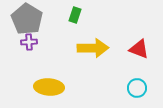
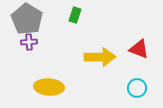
yellow arrow: moved 7 px right, 9 px down
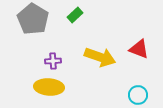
green rectangle: rotated 28 degrees clockwise
gray pentagon: moved 6 px right
purple cross: moved 24 px right, 19 px down
yellow arrow: rotated 20 degrees clockwise
cyan circle: moved 1 px right, 7 px down
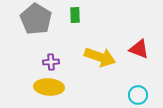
green rectangle: rotated 49 degrees counterclockwise
gray pentagon: moved 3 px right
purple cross: moved 2 px left, 1 px down
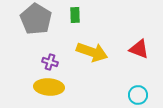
yellow arrow: moved 8 px left, 5 px up
purple cross: moved 1 px left; rotated 21 degrees clockwise
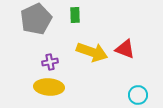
gray pentagon: rotated 16 degrees clockwise
red triangle: moved 14 px left
purple cross: rotated 28 degrees counterclockwise
